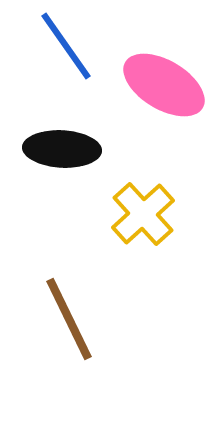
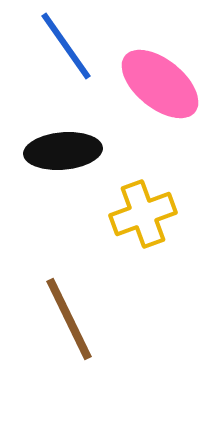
pink ellipse: moved 4 px left, 1 px up; rotated 8 degrees clockwise
black ellipse: moved 1 px right, 2 px down; rotated 8 degrees counterclockwise
yellow cross: rotated 22 degrees clockwise
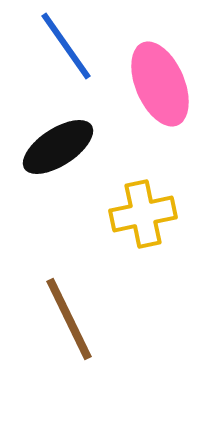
pink ellipse: rotated 28 degrees clockwise
black ellipse: moved 5 px left, 4 px up; rotated 28 degrees counterclockwise
yellow cross: rotated 8 degrees clockwise
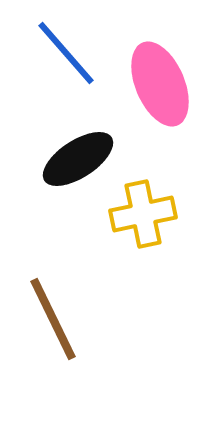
blue line: moved 7 px down; rotated 6 degrees counterclockwise
black ellipse: moved 20 px right, 12 px down
brown line: moved 16 px left
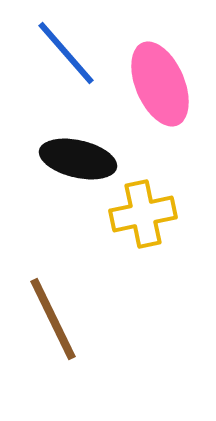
black ellipse: rotated 46 degrees clockwise
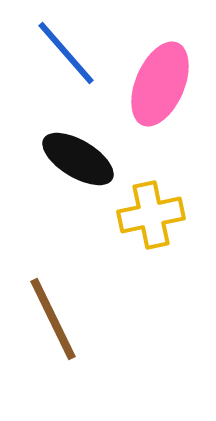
pink ellipse: rotated 46 degrees clockwise
black ellipse: rotated 18 degrees clockwise
yellow cross: moved 8 px right, 1 px down
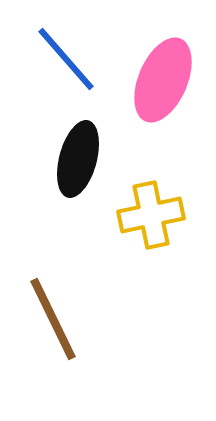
blue line: moved 6 px down
pink ellipse: moved 3 px right, 4 px up
black ellipse: rotated 74 degrees clockwise
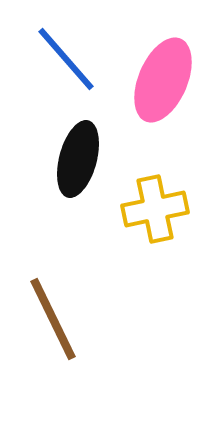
yellow cross: moved 4 px right, 6 px up
